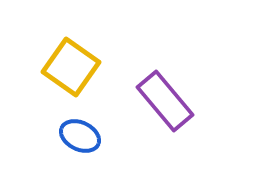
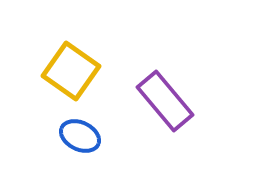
yellow square: moved 4 px down
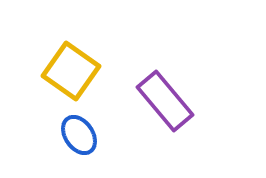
blue ellipse: moved 1 px left, 1 px up; rotated 30 degrees clockwise
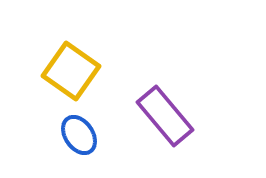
purple rectangle: moved 15 px down
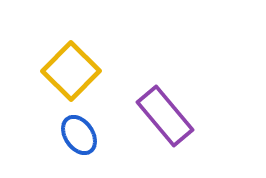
yellow square: rotated 10 degrees clockwise
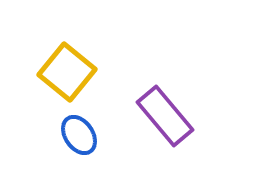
yellow square: moved 4 px left, 1 px down; rotated 6 degrees counterclockwise
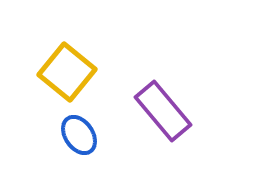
purple rectangle: moved 2 px left, 5 px up
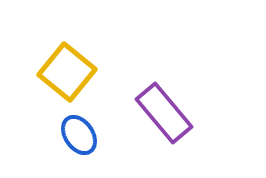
purple rectangle: moved 1 px right, 2 px down
